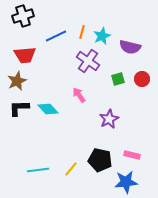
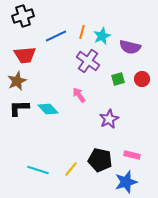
cyan line: rotated 25 degrees clockwise
blue star: rotated 10 degrees counterclockwise
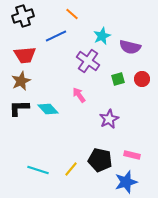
orange line: moved 10 px left, 18 px up; rotated 64 degrees counterclockwise
brown star: moved 4 px right
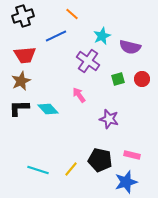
purple star: rotated 30 degrees counterclockwise
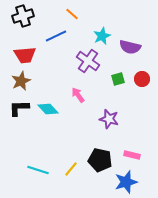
pink arrow: moved 1 px left
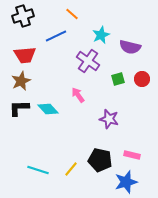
cyan star: moved 1 px left, 1 px up
